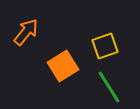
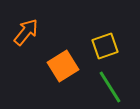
green line: moved 1 px right
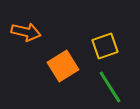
orange arrow: rotated 64 degrees clockwise
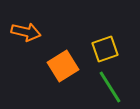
yellow square: moved 3 px down
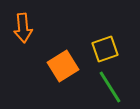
orange arrow: moved 3 px left, 4 px up; rotated 72 degrees clockwise
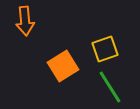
orange arrow: moved 2 px right, 7 px up
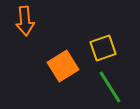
yellow square: moved 2 px left, 1 px up
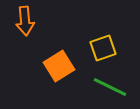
orange square: moved 4 px left
green line: rotated 32 degrees counterclockwise
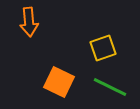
orange arrow: moved 4 px right, 1 px down
orange square: moved 16 px down; rotated 32 degrees counterclockwise
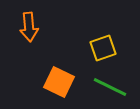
orange arrow: moved 5 px down
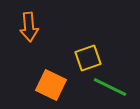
yellow square: moved 15 px left, 10 px down
orange square: moved 8 px left, 3 px down
